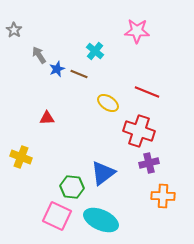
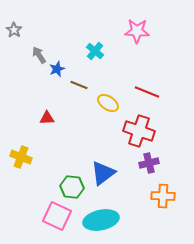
brown line: moved 11 px down
cyan ellipse: rotated 36 degrees counterclockwise
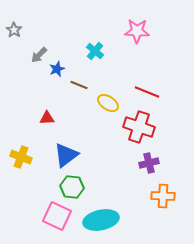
gray arrow: rotated 102 degrees counterclockwise
red cross: moved 4 px up
blue triangle: moved 37 px left, 18 px up
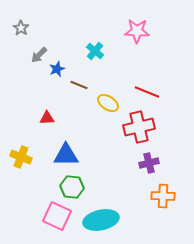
gray star: moved 7 px right, 2 px up
red cross: rotated 32 degrees counterclockwise
blue triangle: rotated 36 degrees clockwise
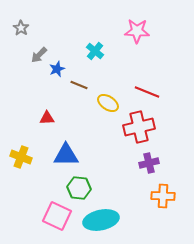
green hexagon: moved 7 px right, 1 px down
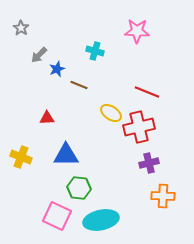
cyan cross: rotated 24 degrees counterclockwise
yellow ellipse: moved 3 px right, 10 px down
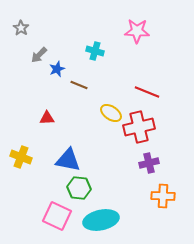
blue triangle: moved 2 px right, 5 px down; rotated 12 degrees clockwise
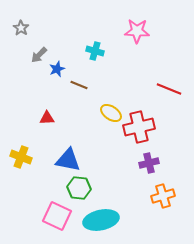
red line: moved 22 px right, 3 px up
orange cross: rotated 20 degrees counterclockwise
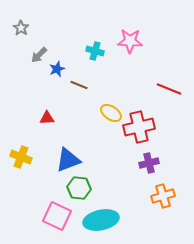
pink star: moved 7 px left, 10 px down
blue triangle: rotated 32 degrees counterclockwise
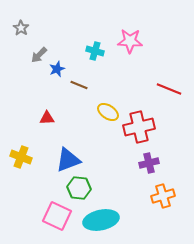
yellow ellipse: moved 3 px left, 1 px up
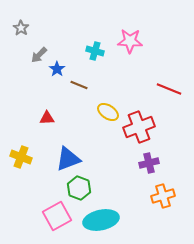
blue star: rotated 14 degrees counterclockwise
red cross: rotated 8 degrees counterclockwise
blue triangle: moved 1 px up
green hexagon: rotated 15 degrees clockwise
pink square: rotated 36 degrees clockwise
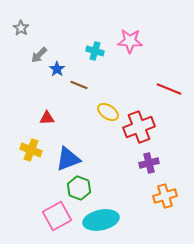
yellow cross: moved 10 px right, 7 px up
orange cross: moved 2 px right
